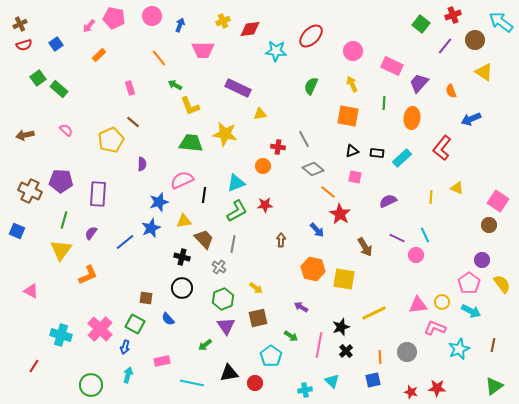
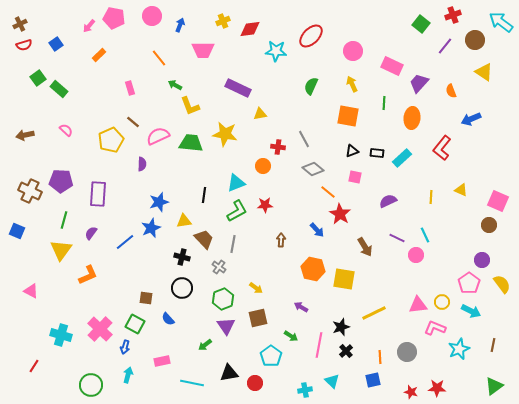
pink semicircle at (182, 180): moved 24 px left, 44 px up
yellow triangle at (457, 188): moved 4 px right, 2 px down
pink square at (498, 201): rotated 10 degrees counterclockwise
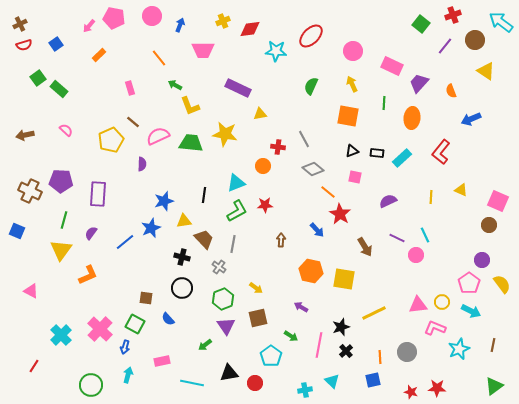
yellow triangle at (484, 72): moved 2 px right, 1 px up
red L-shape at (442, 148): moved 1 px left, 4 px down
blue star at (159, 202): moved 5 px right, 1 px up
orange hexagon at (313, 269): moved 2 px left, 2 px down
cyan cross at (61, 335): rotated 30 degrees clockwise
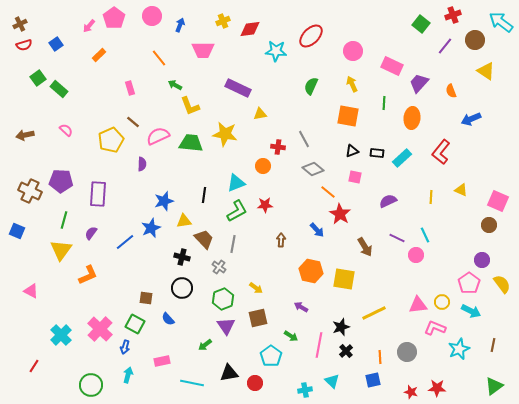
pink pentagon at (114, 18): rotated 25 degrees clockwise
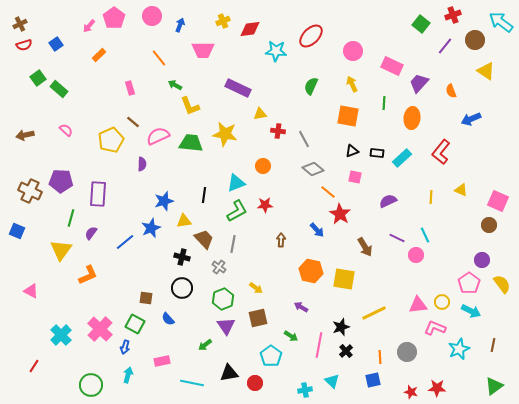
red cross at (278, 147): moved 16 px up
green line at (64, 220): moved 7 px right, 2 px up
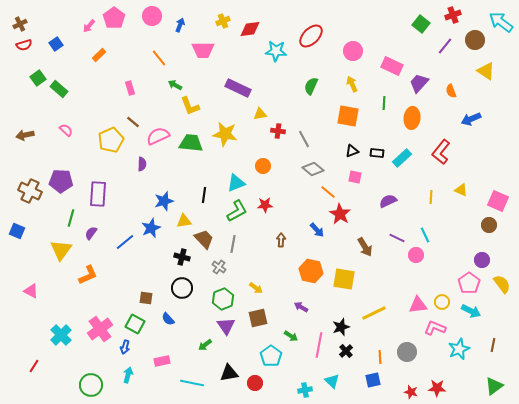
pink cross at (100, 329): rotated 10 degrees clockwise
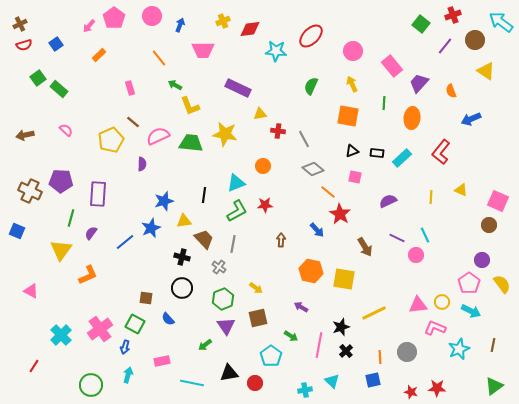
pink rectangle at (392, 66): rotated 25 degrees clockwise
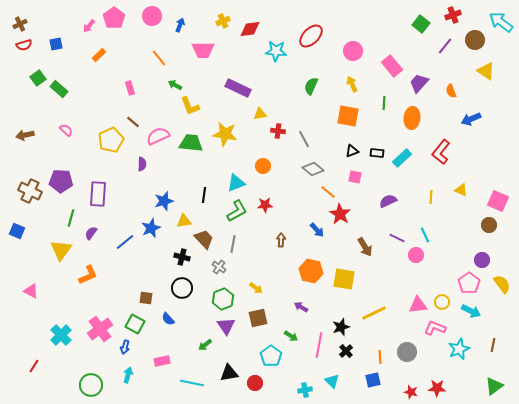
blue square at (56, 44): rotated 24 degrees clockwise
